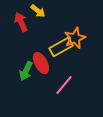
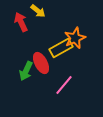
yellow rectangle: moved 1 px down
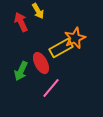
yellow arrow: rotated 21 degrees clockwise
green arrow: moved 5 px left
pink line: moved 13 px left, 3 px down
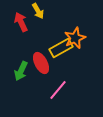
pink line: moved 7 px right, 2 px down
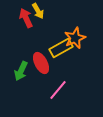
red arrow: moved 5 px right, 4 px up
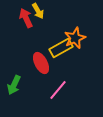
green arrow: moved 7 px left, 14 px down
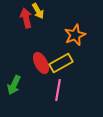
red arrow: rotated 12 degrees clockwise
orange star: moved 3 px up
yellow rectangle: moved 15 px down
pink line: rotated 30 degrees counterclockwise
